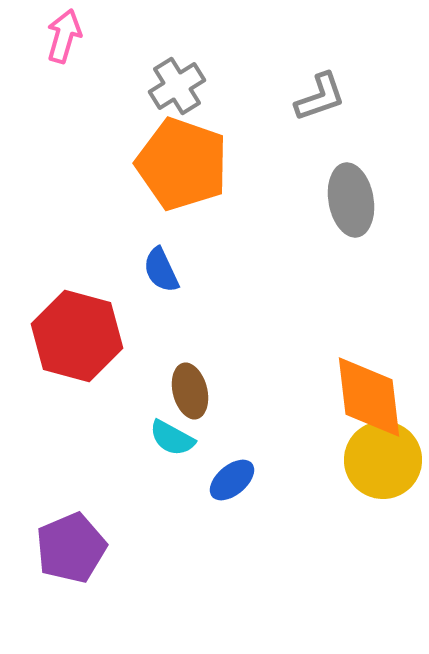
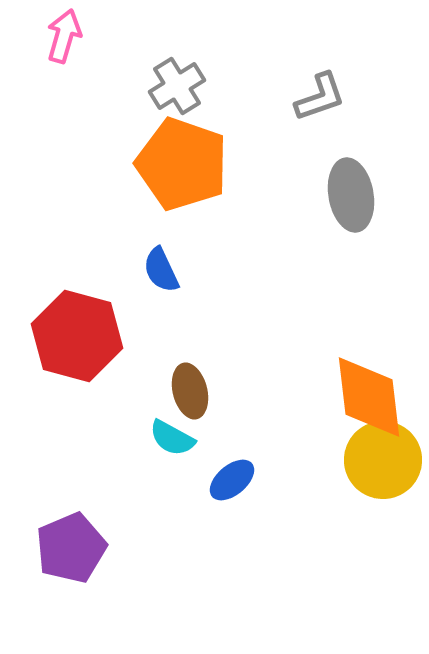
gray ellipse: moved 5 px up
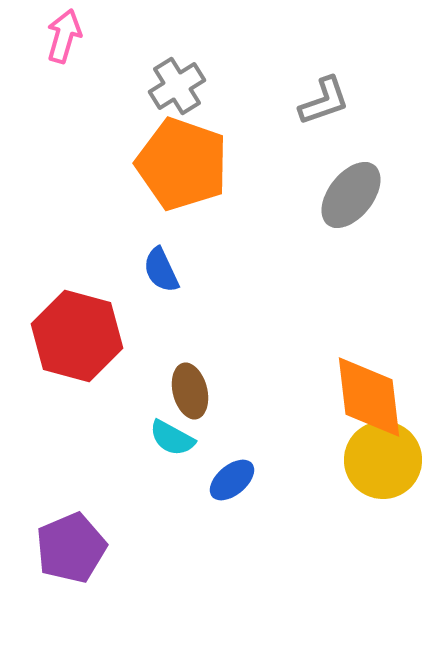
gray L-shape: moved 4 px right, 4 px down
gray ellipse: rotated 48 degrees clockwise
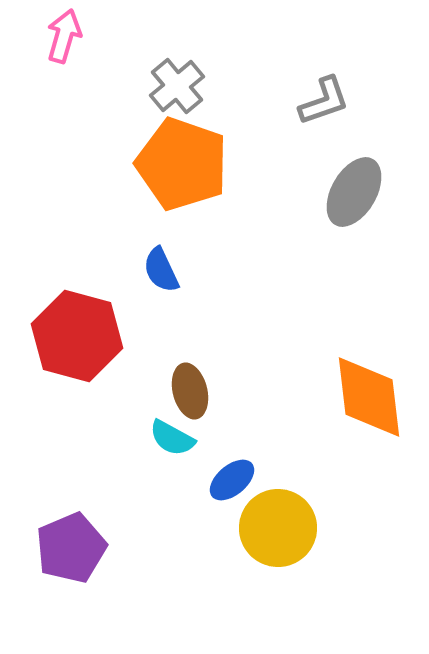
gray cross: rotated 8 degrees counterclockwise
gray ellipse: moved 3 px right, 3 px up; rotated 8 degrees counterclockwise
yellow circle: moved 105 px left, 68 px down
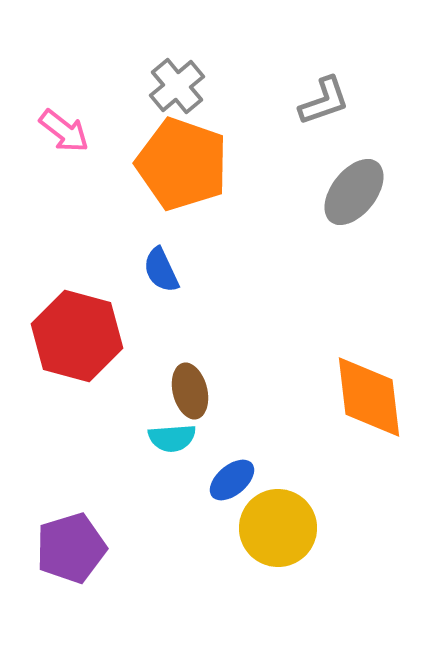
pink arrow: moved 95 px down; rotated 112 degrees clockwise
gray ellipse: rotated 8 degrees clockwise
cyan semicircle: rotated 33 degrees counterclockwise
purple pentagon: rotated 6 degrees clockwise
